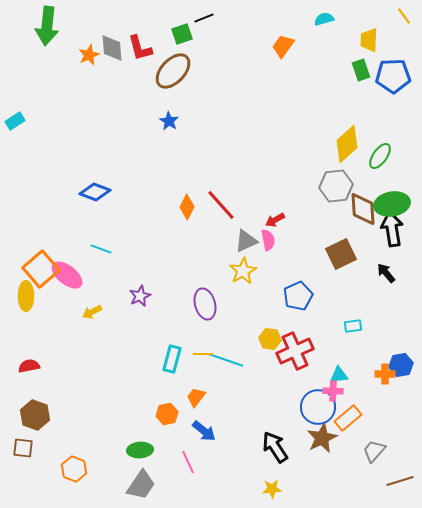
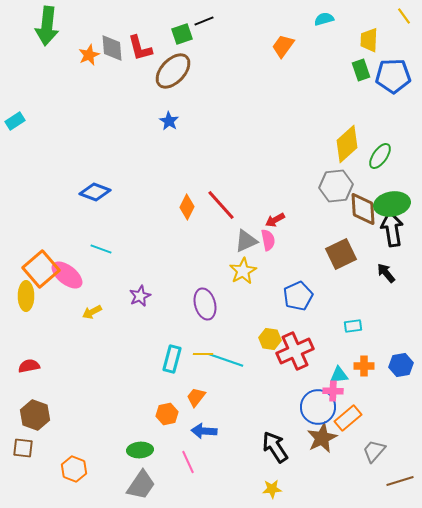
black line at (204, 18): moved 3 px down
orange cross at (385, 374): moved 21 px left, 8 px up
blue arrow at (204, 431): rotated 145 degrees clockwise
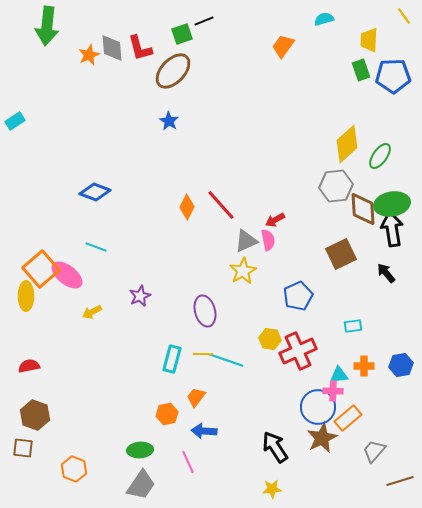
cyan line at (101, 249): moved 5 px left, 2 px up
purple ellipse at (205, 304): moved 7 px down
red cross at (295, 351): moved 3 px right
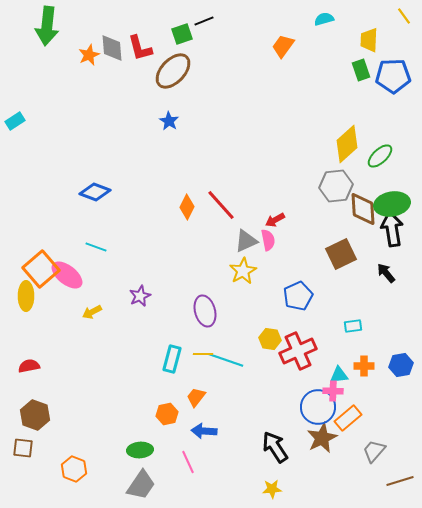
green ellipse at (380, 156): rotated 12 degrees clockwise
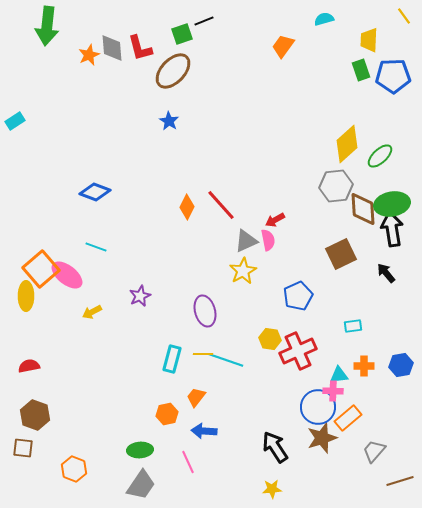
brown star at (322, 438): rotated 8 degrees clockwise
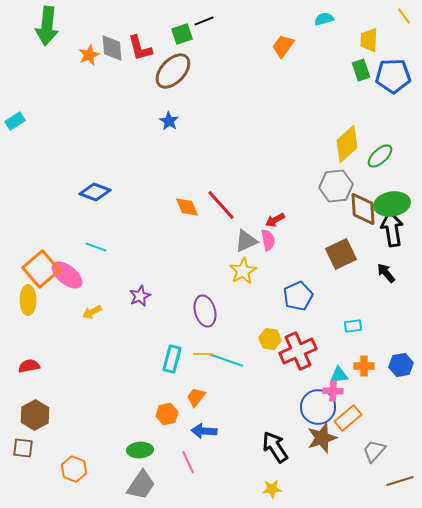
orange diamond at (187, 207): rotated 50 degrees counterclockwise
yellow ellipse at (26, 296): moved 2 px right, 4 px down
brown hexagon at (35, 415): rotated 12 degrees clockwise
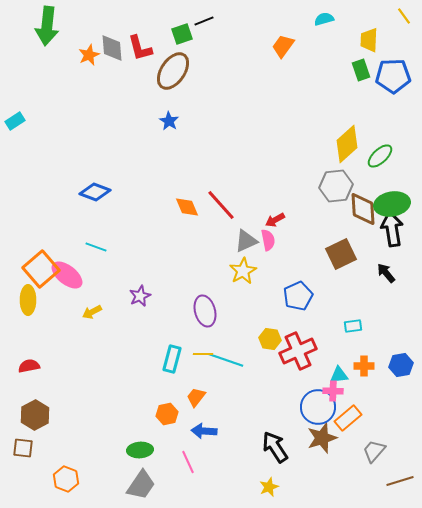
brown ellipse at (173, 71): rotated 9 degrees counterclockwise
orange hexagon at (74, 469): moved 8 px left, 10 px down
yellow star at (272, 489): moved 3 px left, 2 px up; rotated 18 degrees counterclockwise
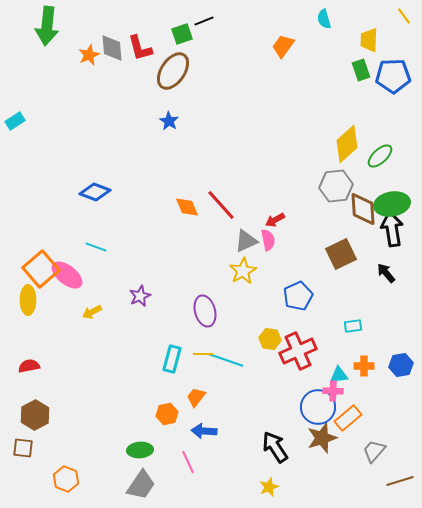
cyan semicircle at (324, 19): rotated 90 degrees counterclockwise
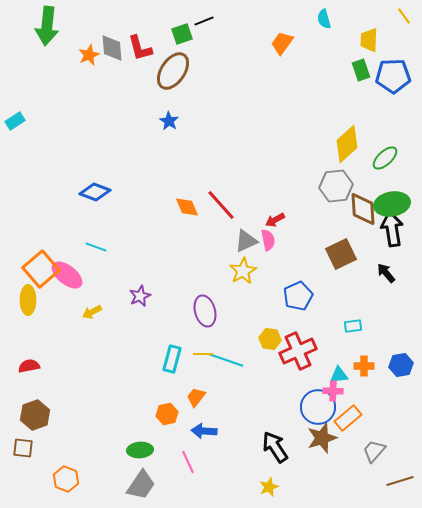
orange trapezoid at (283, 46): moved 1 px left, 3 px up
green ellipse at (380, 156): moved 5 px right, 2 px down
brown hexagon at (35, 415): rotated 8 degrees clockwise
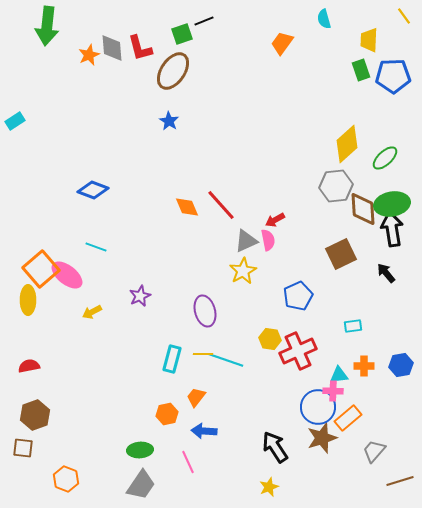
blue diamond at (95, 192): moved 2 px left, 2 px up
